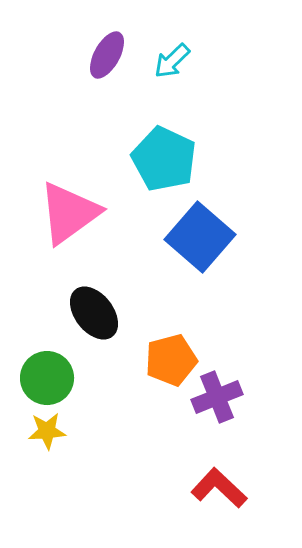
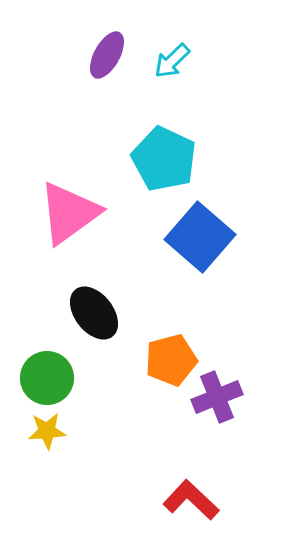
red L-shape: moved 28 px left, 12 px down
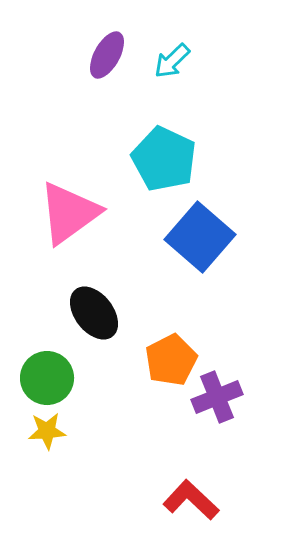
orange pentagon: rotated 12 degrees counterclockwise
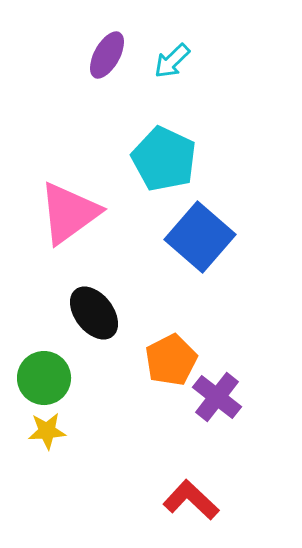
green circle: moved 3 px left
purple cross: rotated 30 degrees counterclockwise
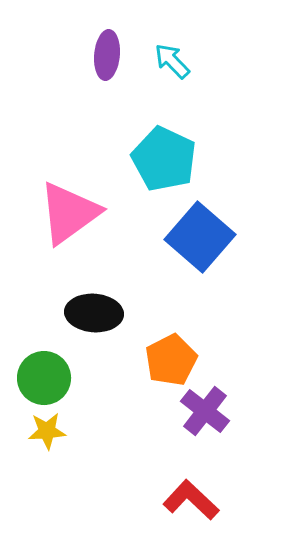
purple ellipse: rotated 24 degrees counterclockwise
cyan arrow: rotated 90 degrees clockwise
black ellipse: rotated 48 degrees counterclockwise
purple cross: moved 12 px left, 14 px down
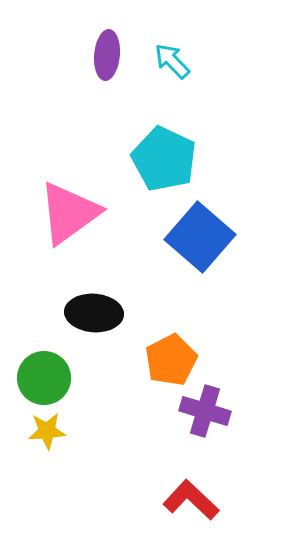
purple cross: rotated 21 degrees counterclockwise
